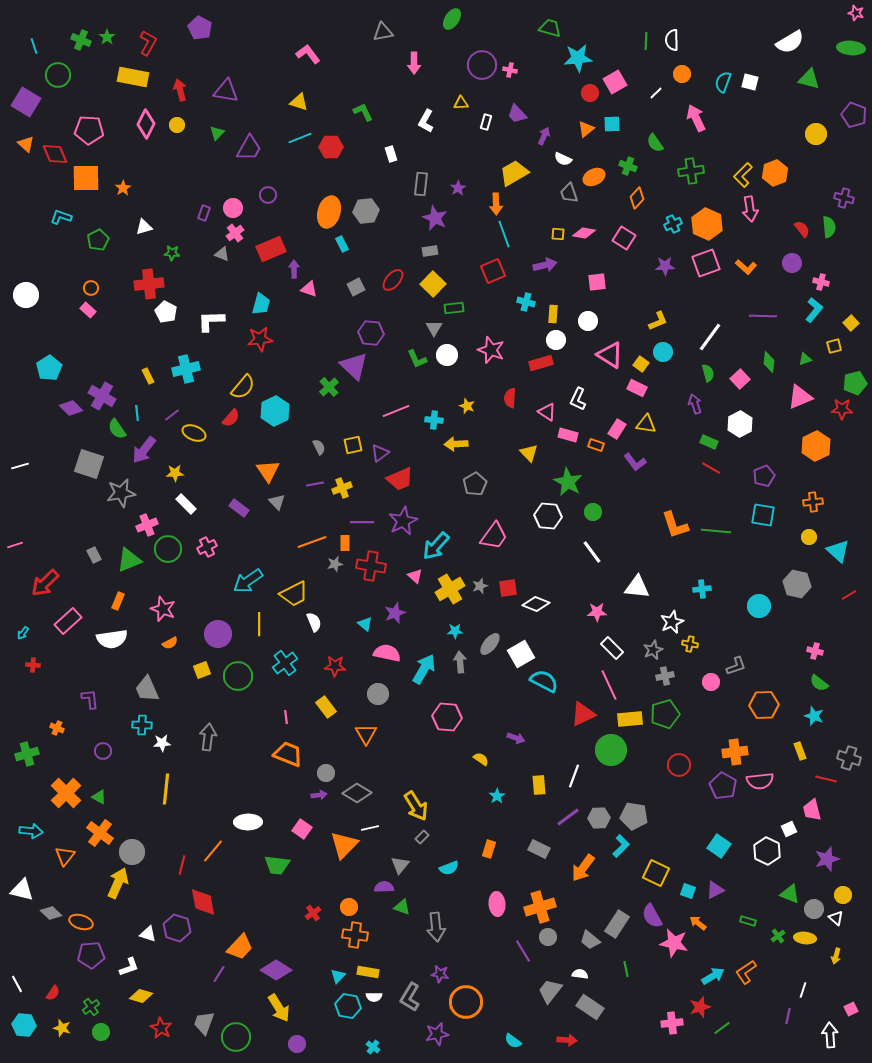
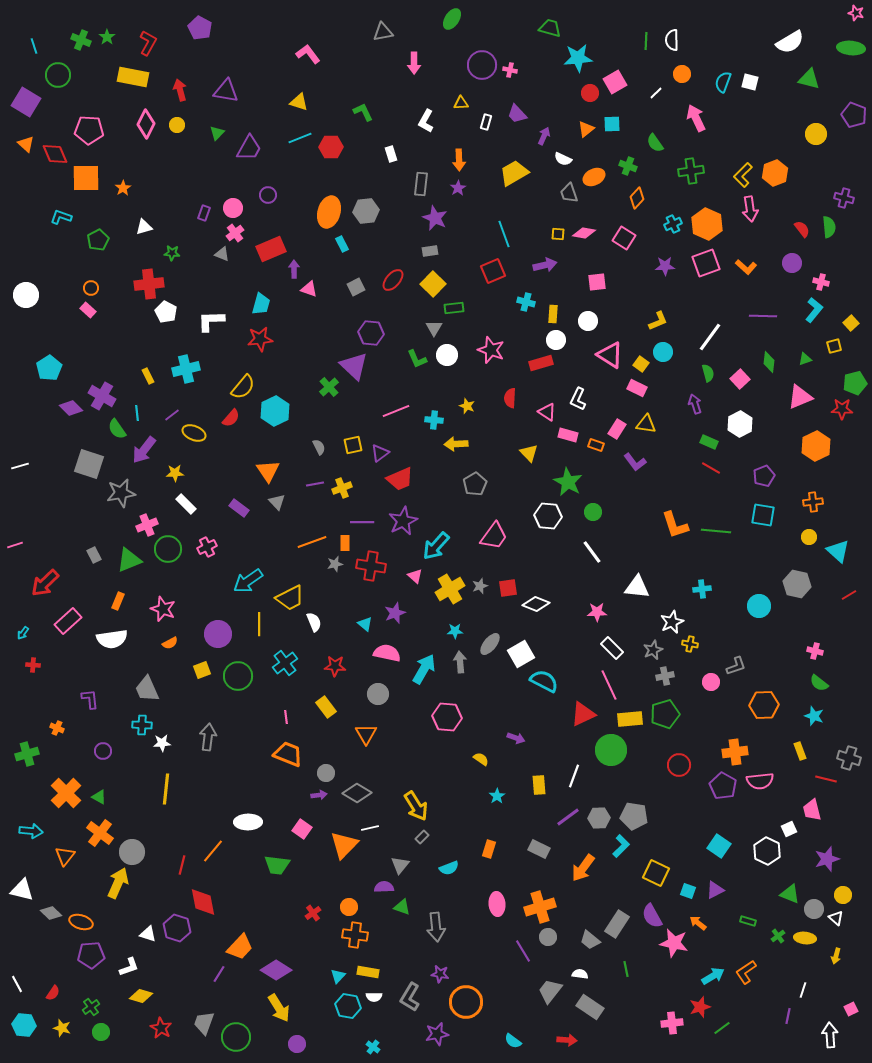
orange arrow at (496, 204): moved 37 px left, 44 px up
yellow trapezoid at (294, 594): moved 4 px left, 4 px down
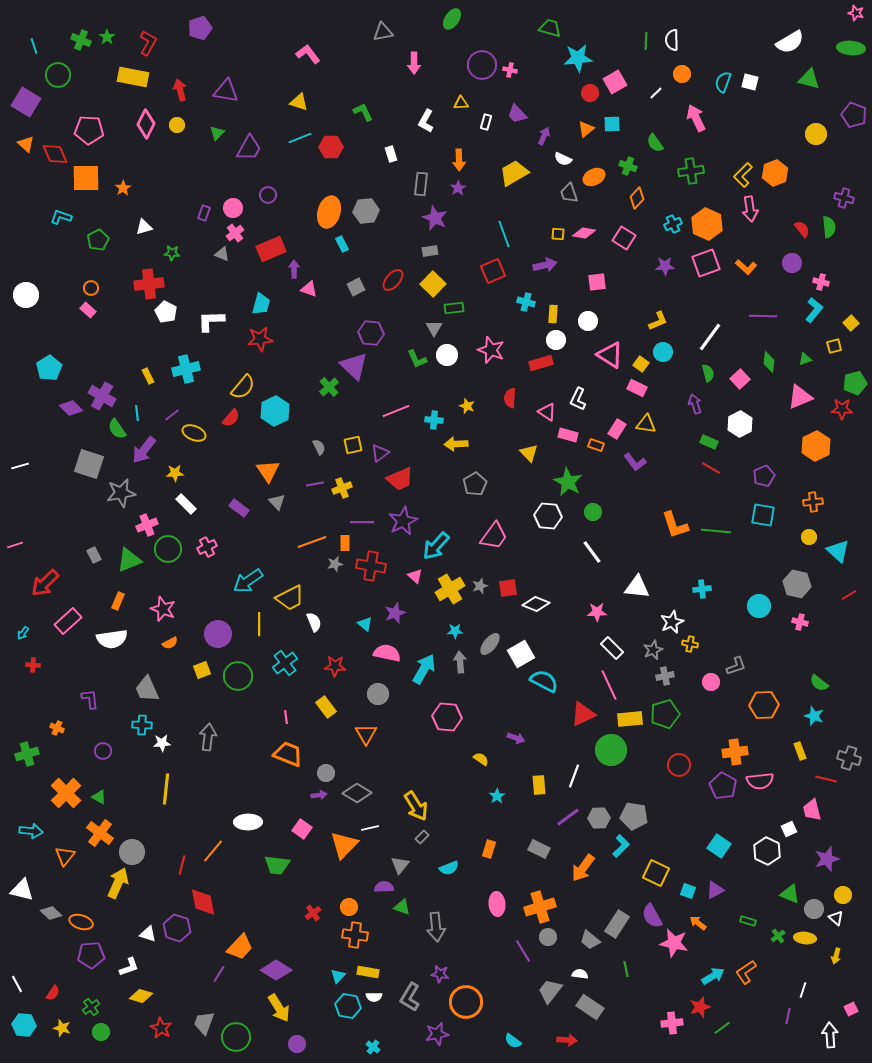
purple pentagon at (200, 28): rotated 25 degrees clockwise
pink cross at (815, 651): moved 15 px left, 29 px up
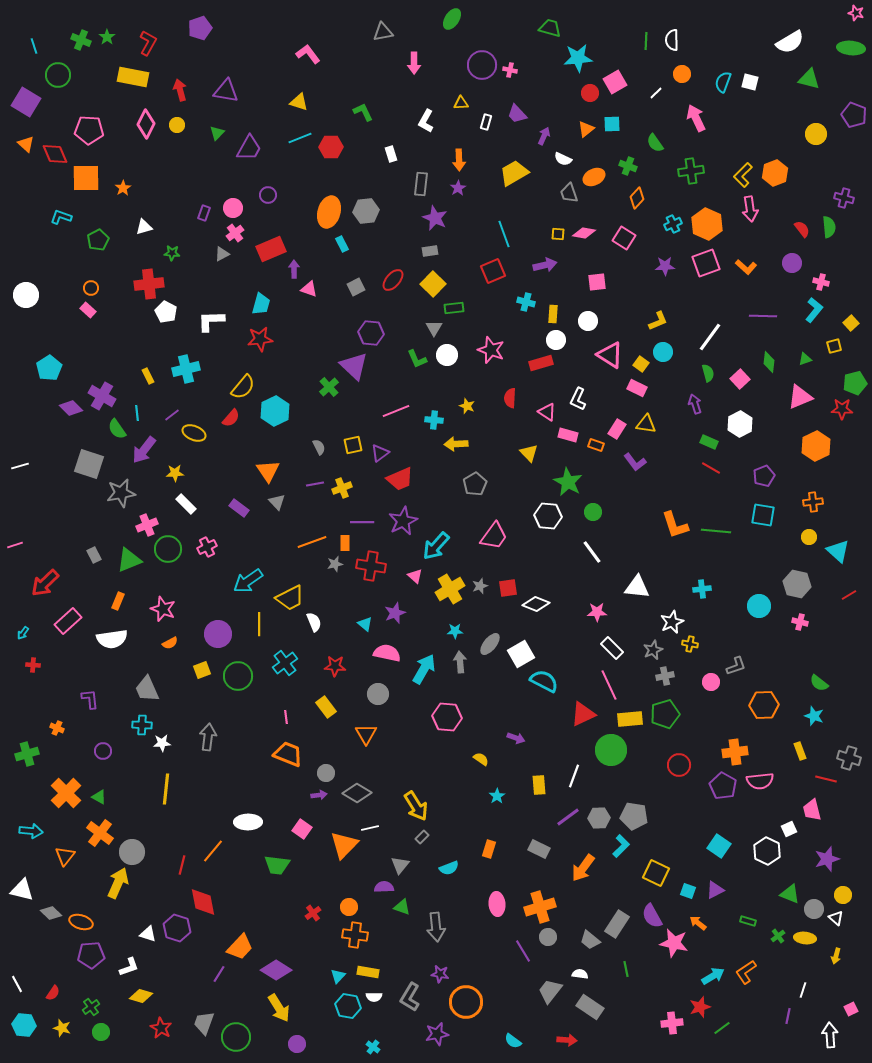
gray triangle at (222, 254): rotated 49 degrees counterclockwise
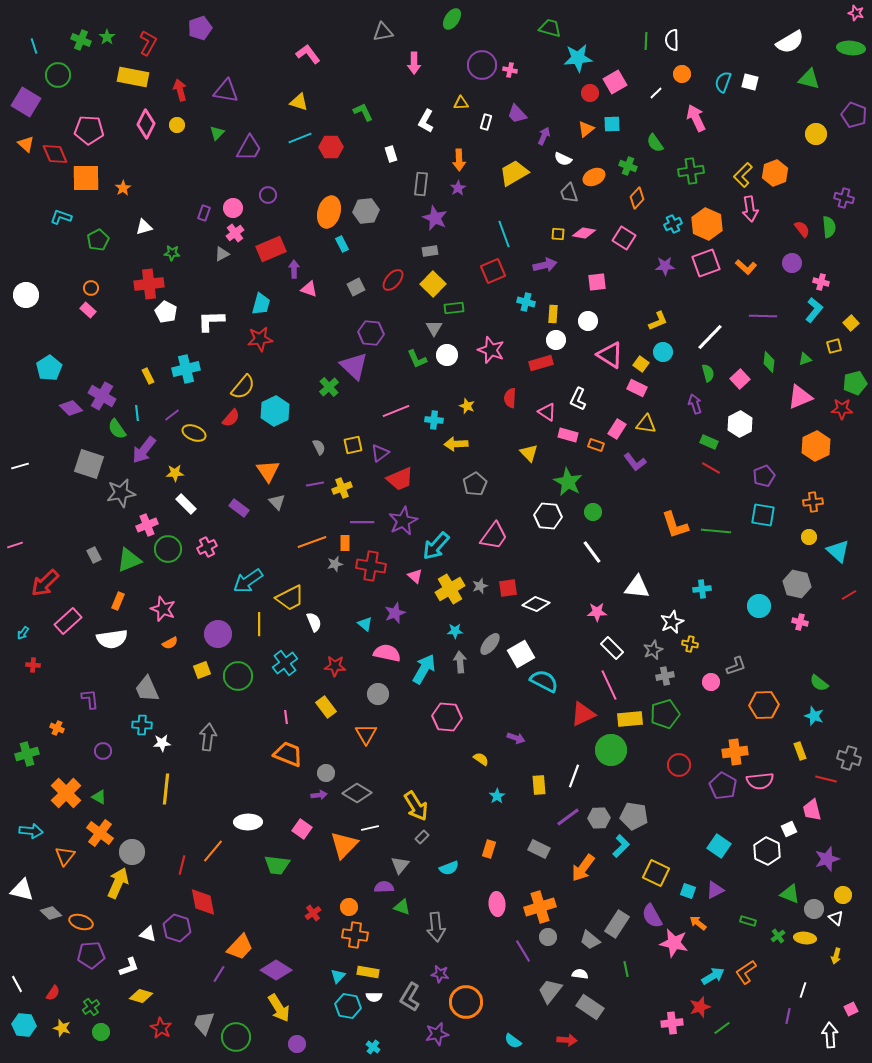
white line at (710, 337): rotated 8 degrees clockwise
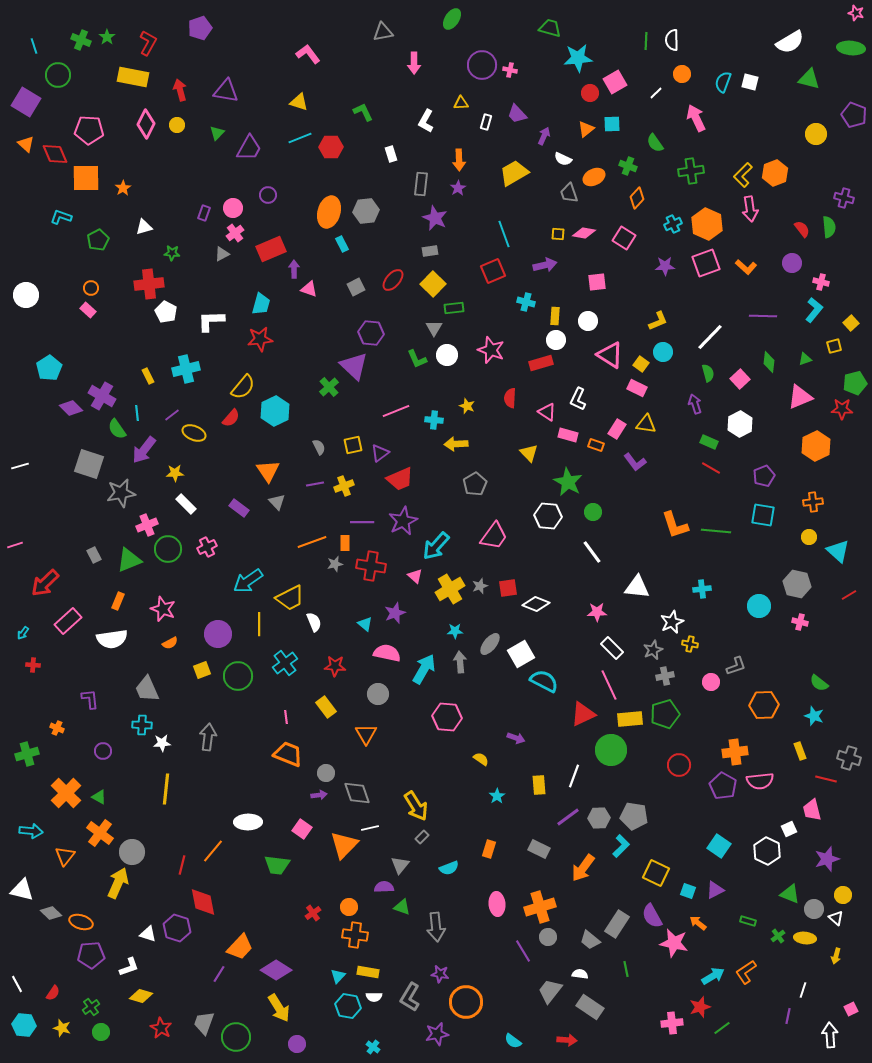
yellow rectangle at (553, 314): moved 2 px right, 2 px down
yellow cross at (342, 488): moved 2 px right, 2 px up
gray diamond at (357, 793): rotated 40 degrees clockwise
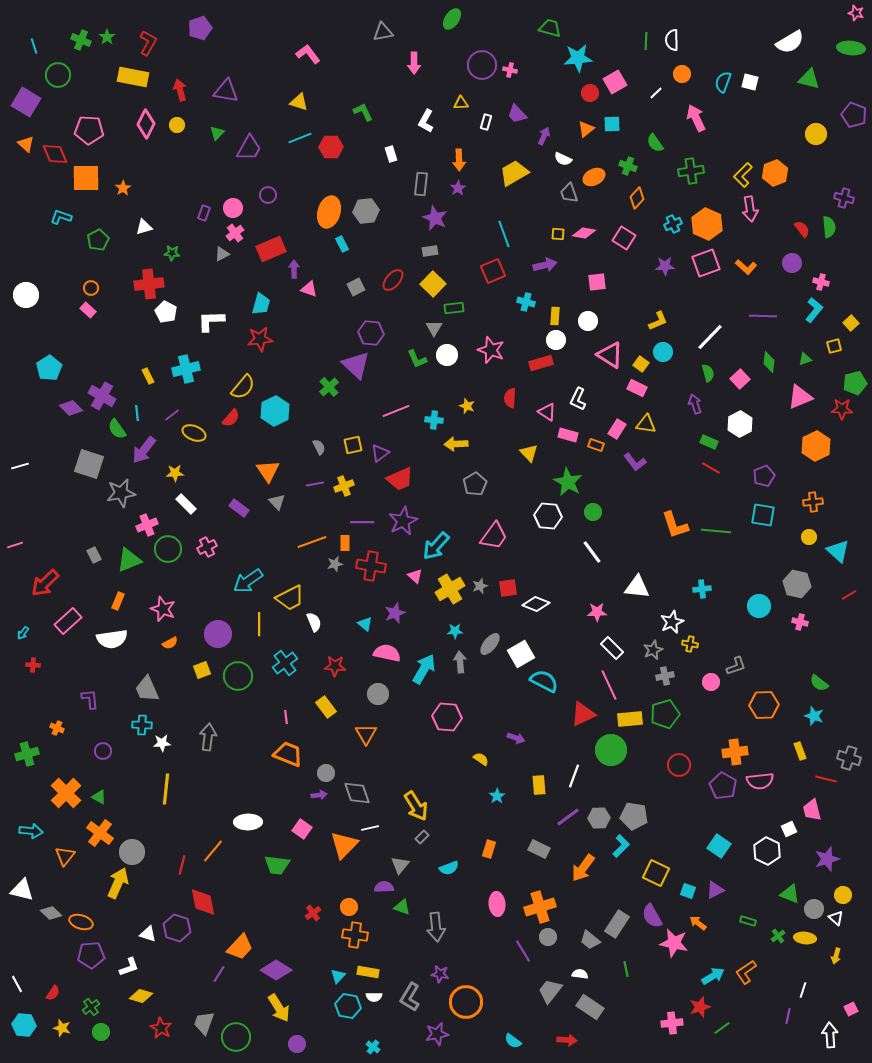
purple triangle at (354, 366): moved 2 px right, 1 px up
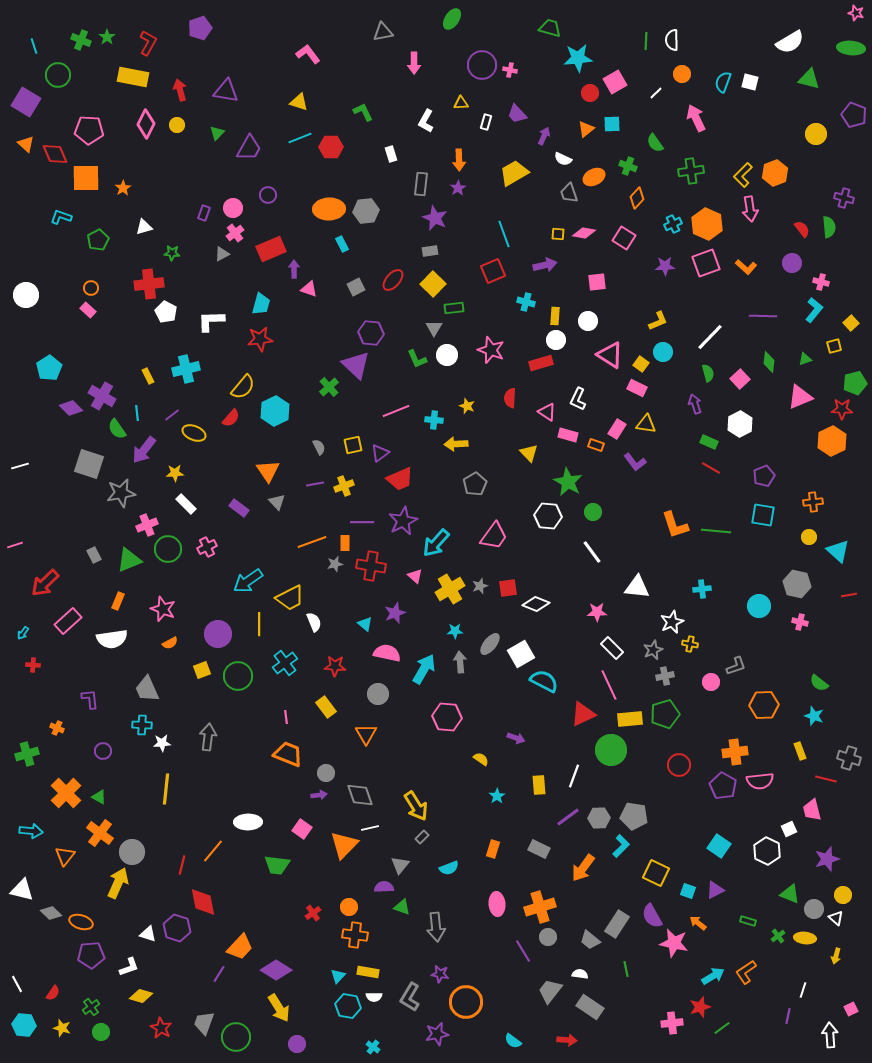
orange ellipse at (329, 212): moved 3 px up; rotated 72 degrees clockwise
orange hexagon at (816, 446): moved 16 px right, 5 px up
cyan arrow at (436, 546): moved 3 px up
red line at (849, 595): rotated 21 degrees clockwise
gray diamond at (357, 793): moved 3 px right, 2 px down
orange rectangle at (489, 849): moved 4 px right
